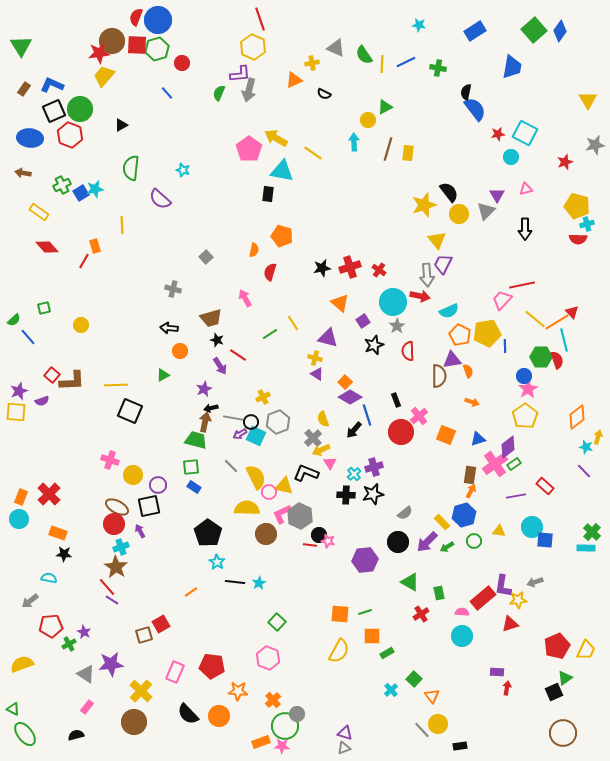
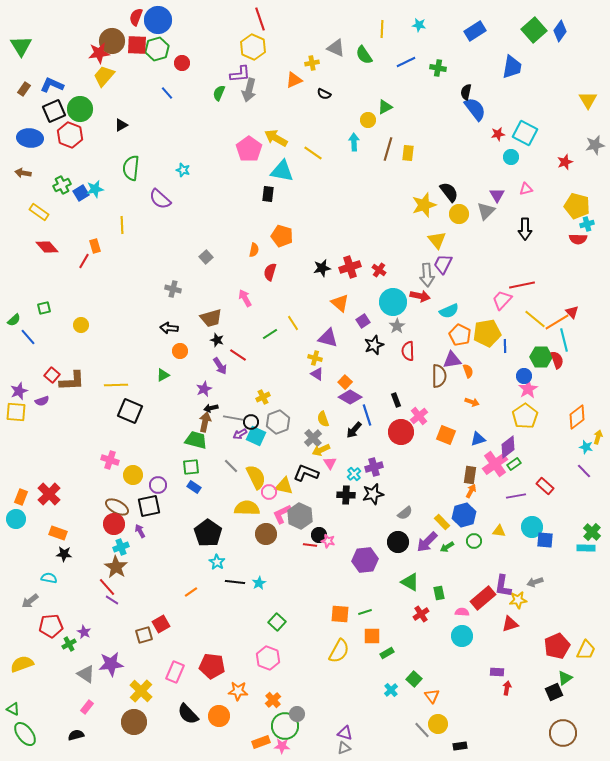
yellow line at (382, 64): moved 35 px up
cyan circle at (19, 519): moved 3 px left
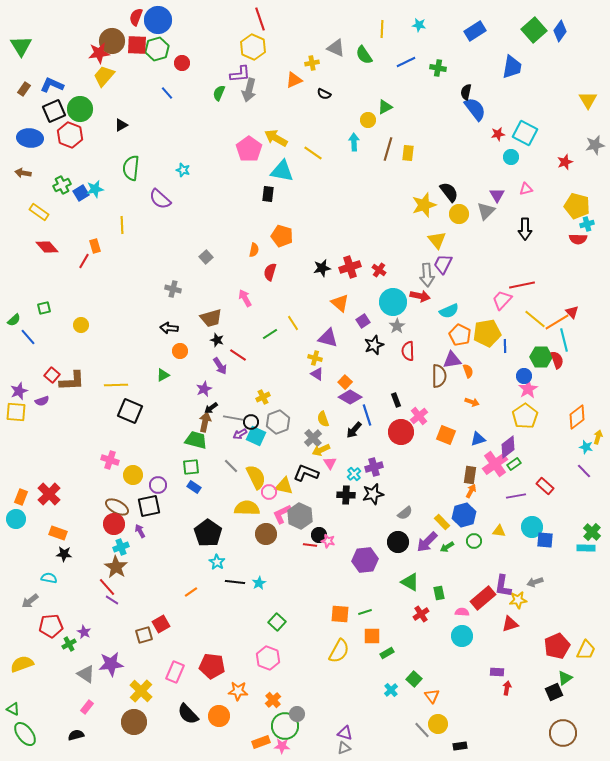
black arrow at (211, 408): rotated 24 degrees counterclockwise
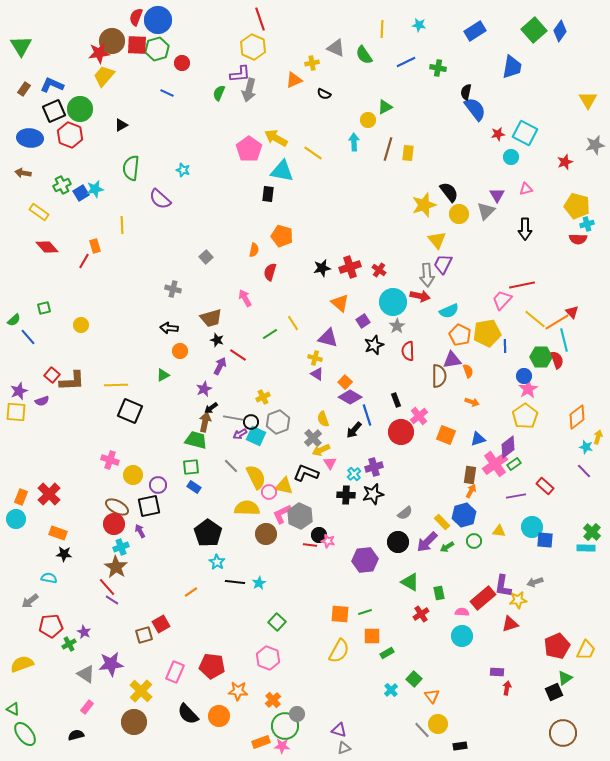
blue line at (167, 93): rotated 24 degrees counterclockwise
purple arrow at (220, 366): rotated 120 degrees counterclockwise
purple triangle at (345, 733): moved 6 px left, 3 px up
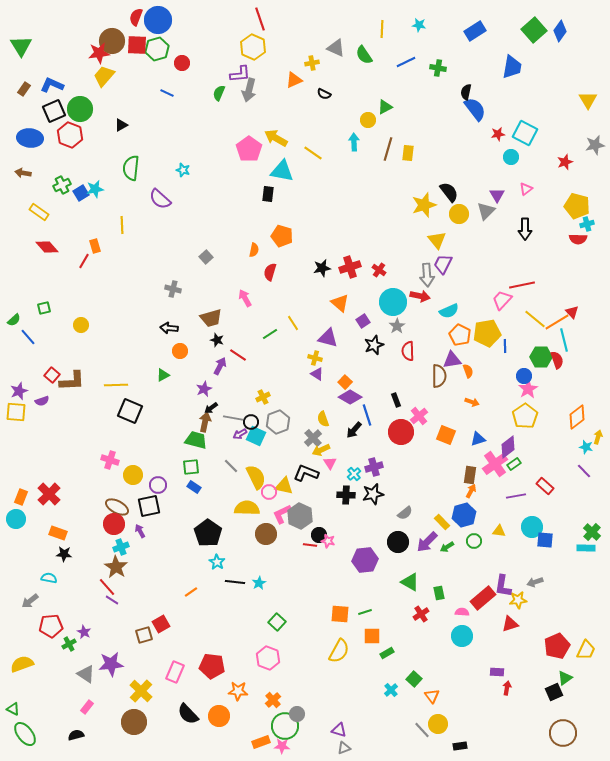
pink triangle at (526, 189): rotated 24 degrees counterclockwise
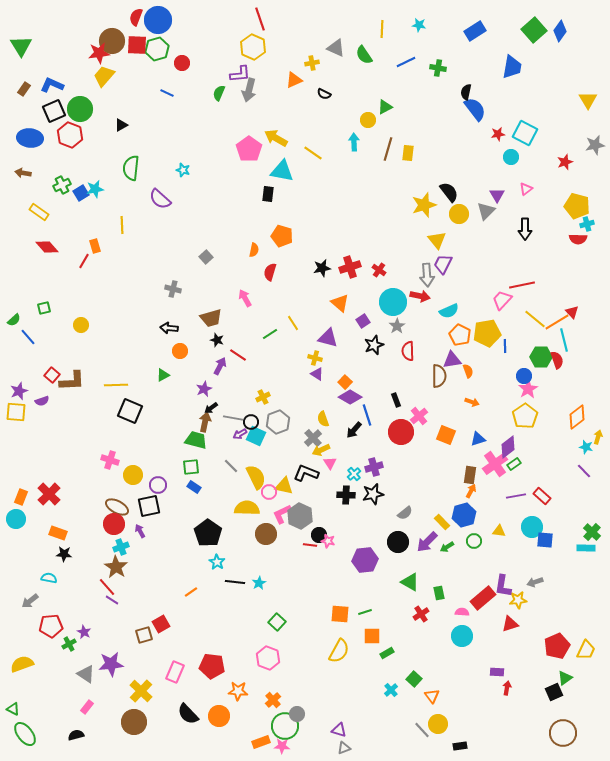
red rectangle at (545, 486): moved 3 px left, 10 px down
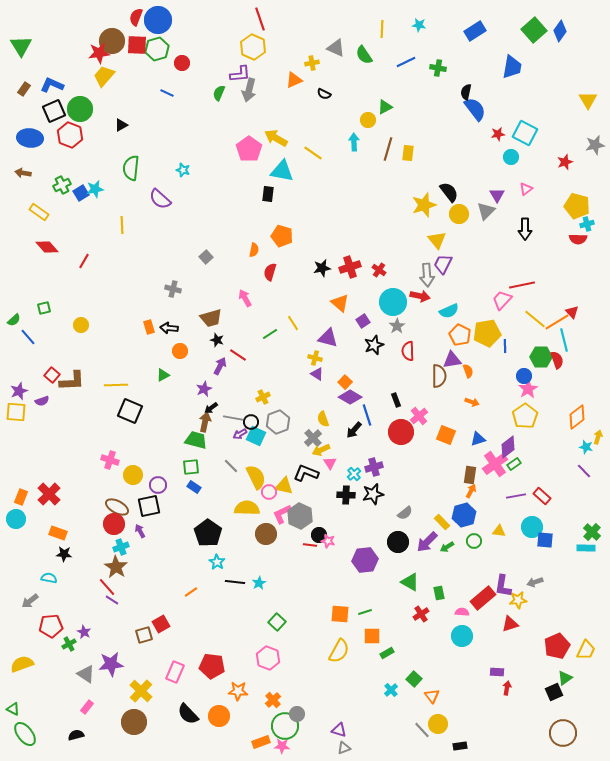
orange rectangle at (95, 246): moved 54 px right, 81 px down
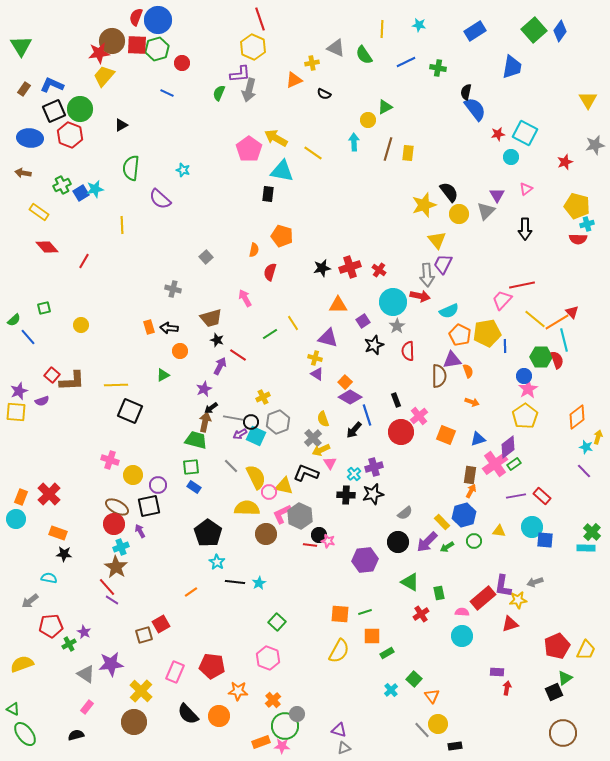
orange triangle at (340, 303): moved 2 px left, 2 px down; rotated 42 degrees counterclockwise
black rectangle at (460, 746): moved 5 px left
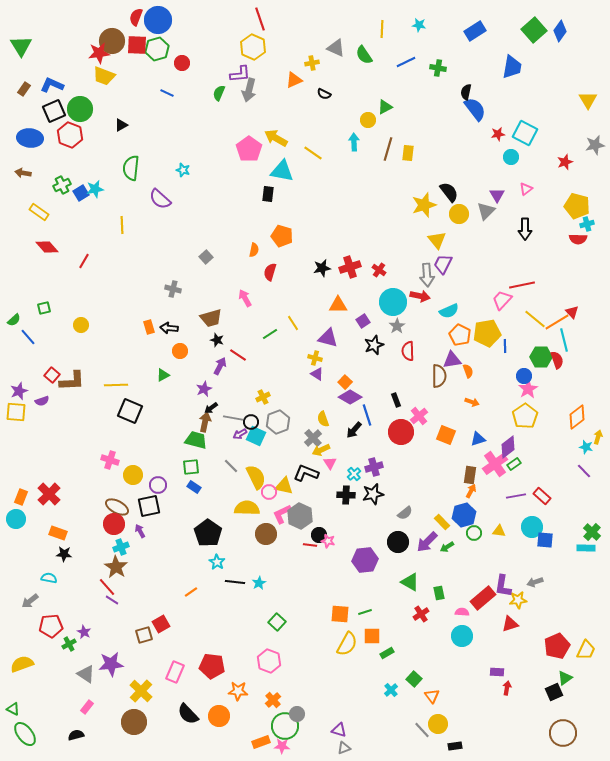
yellow trapezoid at (104, 76): rotated 110 degrees counterclockwise
green circle at (474, 541): moved 8 px up
yellow semicircle at (339, 651): moved 8 px right, 7 px up
pink hexagon at (268, 658): moved 1 px right, 3 px down
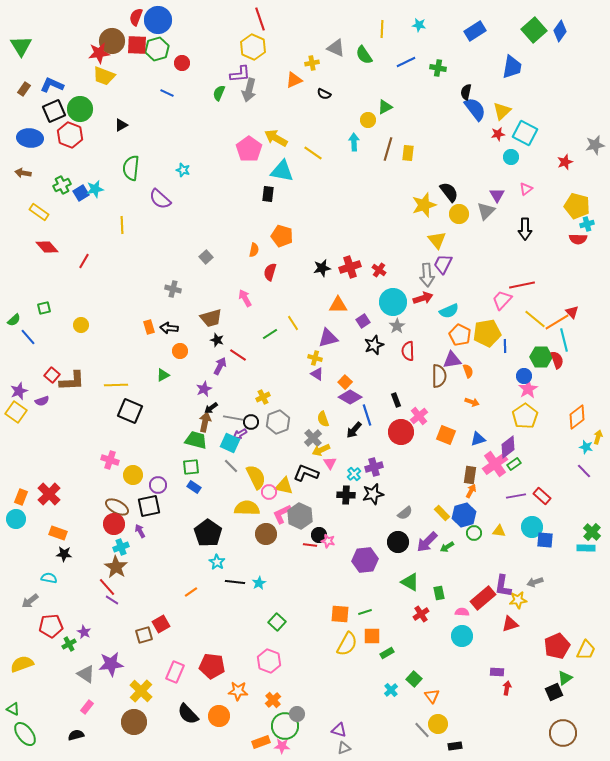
yellow triangle at (588, 100): moved 86 px left, 11 px down; rotated 18 degrees clockwise
red arrow at (420, 296): moved 3 px right, 2 px down; rotated 30 degrees counterclockwise
purple triangle at (328, 338): rotated 30 degrees counterclockwise
yellow square at (16, 412): rotated 30 degrees clockwise
cyan square at (256, 436): moved 26 px left, 7 px down
yellow rectangle at (442, 522): moved 9 px up
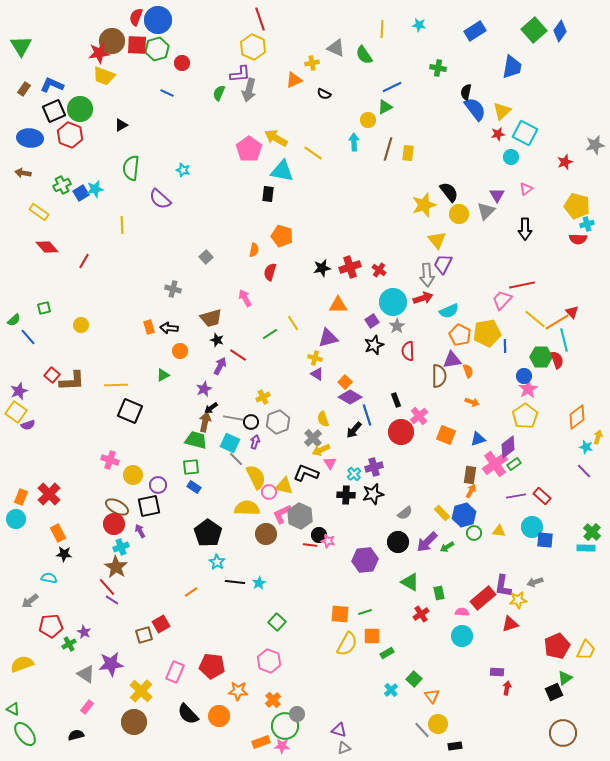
blue line at (406, 62): moved 14 px left, 25 px down
purple square at (363, 321): moved 9 px right
purple semicircle at (42, 401): moved 14 px left, 24 px down
purple arrow at (240, 434): moved 15 px right, 8 px down; rotated 136 degrees clockwise
gray line at (231, 466): moved 5 px right, 7 px up
orange rectangle at (58, 533): rotated 42 degrees clockwise
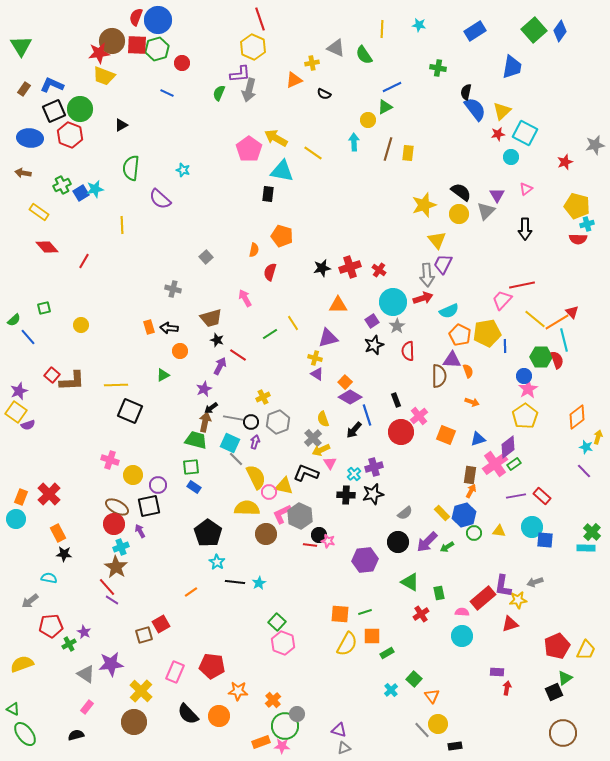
black semicircle at (449, 192): moved 12 px right; rotated 15 degrees counterclockwise
purple triangle at (452, 360): rotated 12 degrees clockwise
pink hexagon at (269, 661): moved 14 px right, 18 px up
